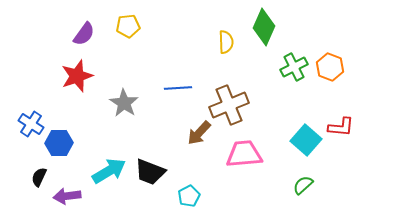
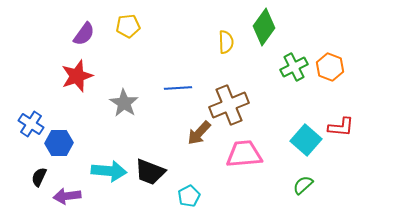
green diamond: rotated 12 degrees clockwise
cyan arrow: rotated 36 degrees clockwise
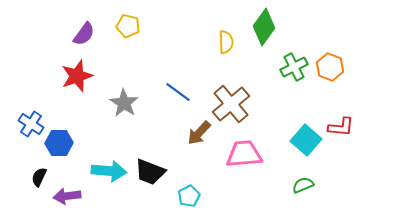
yellow pentagon: rotated 20 degrees clockwise
blue line: moved 4 px down; rotated 40 degrees clockwise
brown cross: moved 2 px right, 1 px up; rotated 18 degrees counterclockwise
green semicircle: rotated 20 degrees clockwise
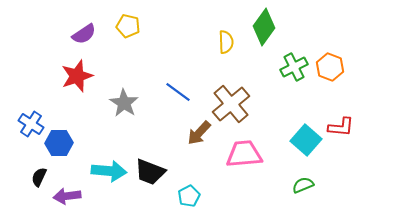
purple semicircle: rotated 20 degrees clockwise
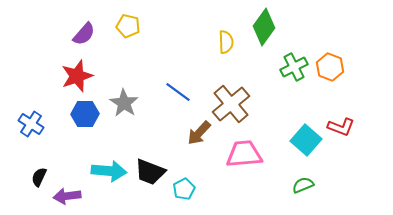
purple semicircle: rotated 15 degrees counterclockwise
red L-shape: rotated 16 degrees clockwise
blue hexagon: moved 26 px right, 29 px up
cyan pentagon: moved 5 px left, 7 px up
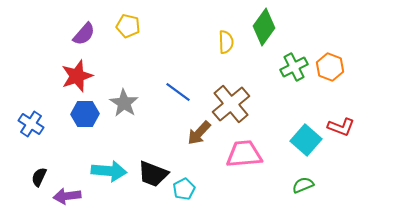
black trapezoid: moved 3 px right, 2 px down
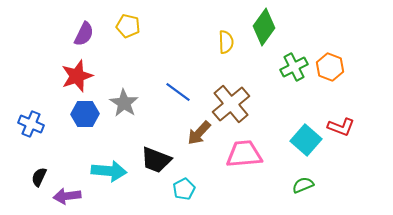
purple semicircle: rotated 15 degrees counterclockwise
blue cross: rotated 10 degrees counterclockwise
black trapezoid: moved 3 px right, 14 px up
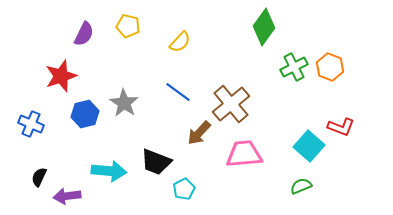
yellow semicircle: moved 46 px left; rotated 45 degrees clockwise
red star: moved 16 px left
blue hexagon: rotated 12 degrees counterclockwise
cyan square: moved 3 px right, 6 px down
black trapezoid: moved 2 px down
green semicircle: moved 2 px left, 1 px down
